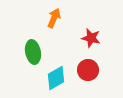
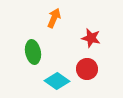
red circle: moved 1 px left, 1 px up
cyan diamond: moved 1 px right, 3 px down; rotated 65 degrees clockwise
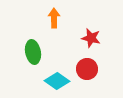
orange arrow: rotated 24 degrees counterclockwise
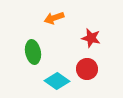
orange arrow: rotated 108 degrees counterclockwise
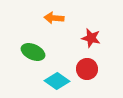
orange arrow: rotated 24 degrees clockwise
green ellipse: rotated 55 degrees counterclockwise
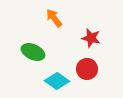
orange arrow: rotated 48 degrees clockwise
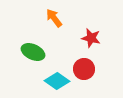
red circle: moved 3 px left
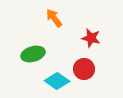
green ellipse: moved 2 px down; rotated 40 degrees counterclockwise
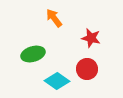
red circle: moved 3 px right
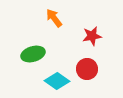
red star: moved 1 px right, 2 px up; rotated 24 degrees counterclockwise
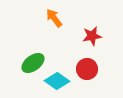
green ellipse: moved 9 px down; rotated 20 degrees counterclockwise
